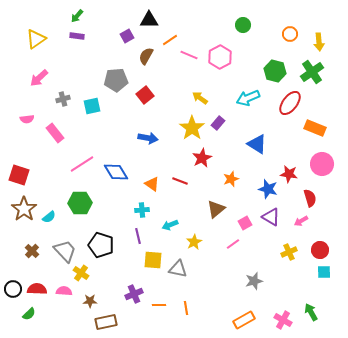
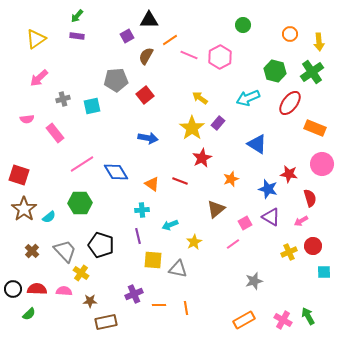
red circle at (320, 250): moved 7 px left, 4 px up
green arrow at (311, 312): moved 3 px left, 4 px down
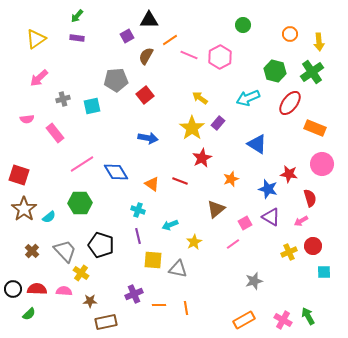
purple rectangle at (77, 36): moved 2 px down
cyan cross at (142, 210): moved 4 px left; rotated 24 degrees clockwise
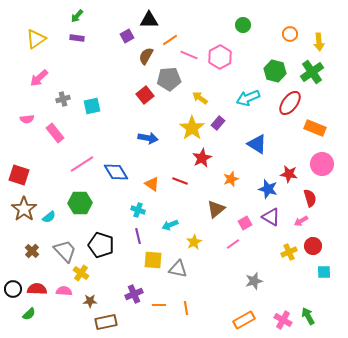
gray pentagon at (116, 80): moved 53 px right, 1 px up
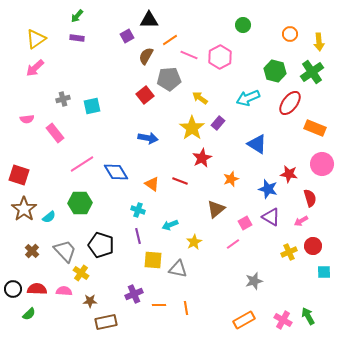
pink arrow at (39, 78): moved 4 px left, 10 px up
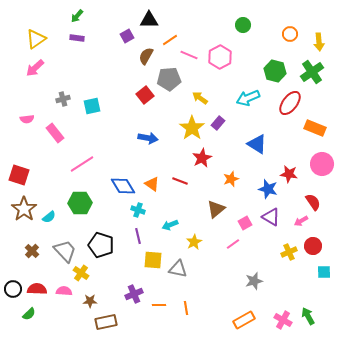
blue diamond at (116, 172): moved 7 px right, 14 px down
red semicircle at (310, 198): moved 3 px right, 4 px down; rotated 18 degrees counterclockwise
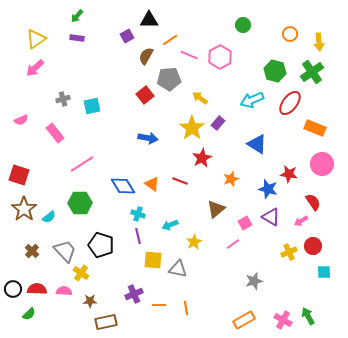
cyan arrow at (248, 98): moved 4 px right, 2 px down
pink semicircle at (27, 119): moved 6 px left, 1 px down; rotated 16 degrees counterclockwise
cyan cross at (138, 210): moved 4 px down
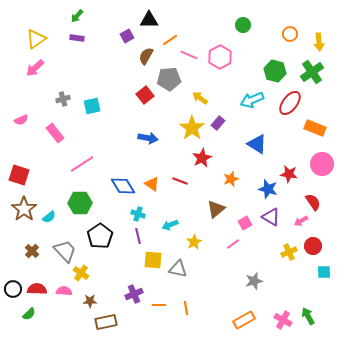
black pentagon at (101, 245): moved 1 px left, 9 px up; rotated 20 degrees clockwise
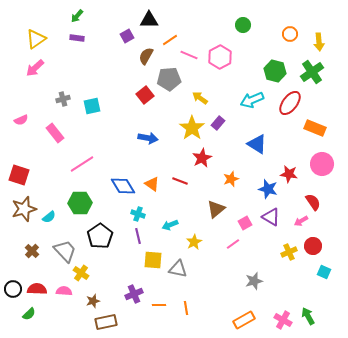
brown star at (24, 209): rotated 20 degrees clockwise
cyan square at (324, 272): rotated 24 degrees clockwise
brown star at (90, 301): moved 3 px right; rotated 16 degrees counterclockwise
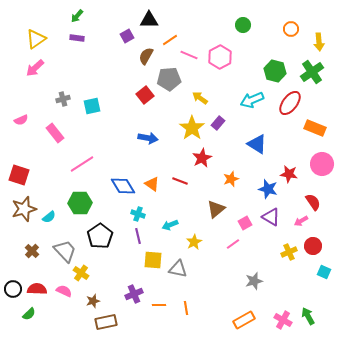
orange circle at (290, 34): moved 1 px right, 5 px up
pink semicircle at (64, 291): rotated 21 degrees clockwise
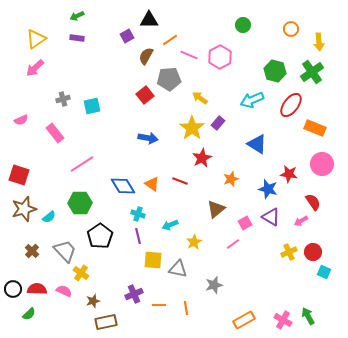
green arrow at (77, 16): rotated 24 degrees clockwise
red ellipse at (290, 103): moved 1 px right, 2 px down
red circle at (313, 246): moved 6 px down
gray star at (254, 281): moved 40 px left, 4 px down
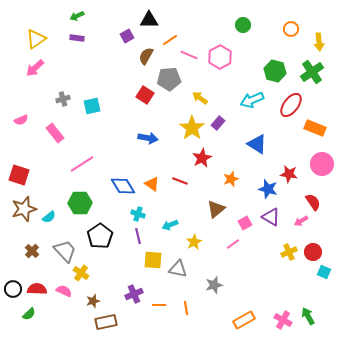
red square at (145, 95): rotated 18 degrees counterclockwise
